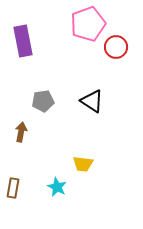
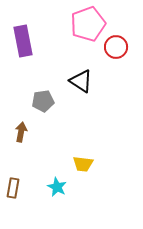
black triangle: moved 11 px left, 20 px up
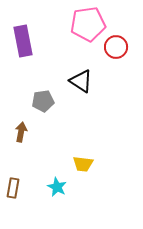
pink pentagon: rotated 12 degrees clockwise
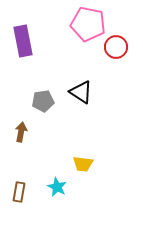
pink pentagon: rotated 20 degrees clockwise
black triangle: moved 11 px down
brown rectangle: moved 6 px right, 4 px down
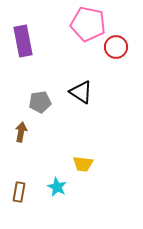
gray pentagon: moved 3 px left, 1 px down
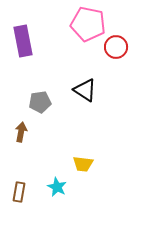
black triangle: moved 4 px right, 2 px up
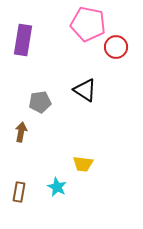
purple rectangle: moved 1 px up; rotated 20 degrees clockwise
